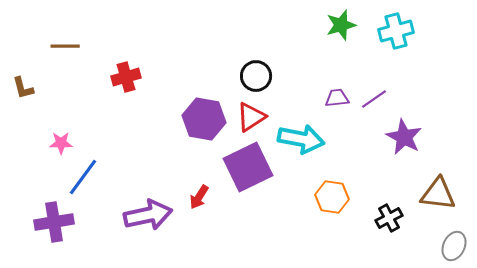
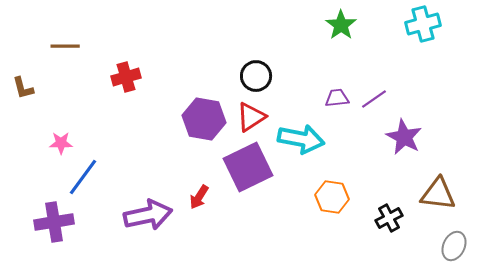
green star: rotated 20 degrees counterclockwise
cyan cross: moved 27 px right, 7 px up
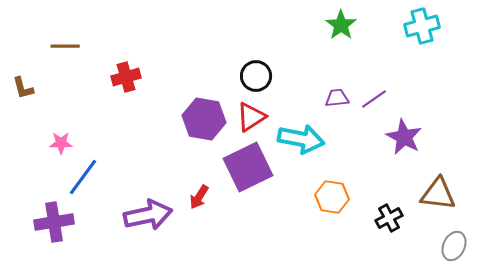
cyan cross: moved 1 px left, 2 px down
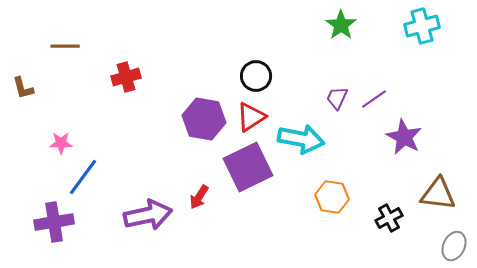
purple trapezoid: rotated 60 degrees counterclockwise
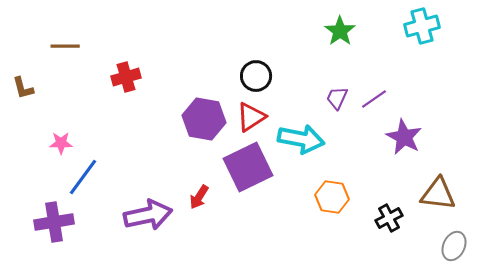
green star: moved 1 px left, 6 px down
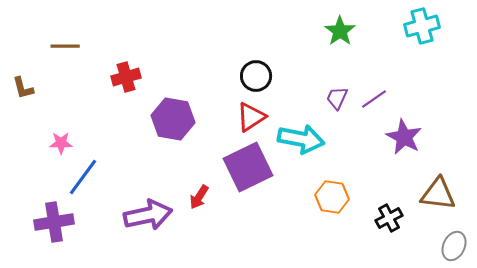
purple hexagon: moved 31 px left
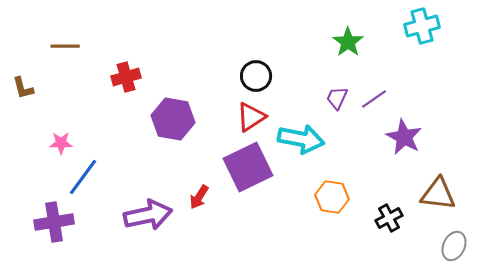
green star: moved 8 px right, 11 px down
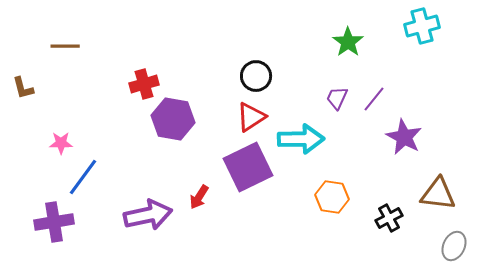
red cross: moved 18 px right, 7 px down
purple line: rotated 16 degrees counterclockwise
cyan arrow: rotated 12 degrees counterclockwise
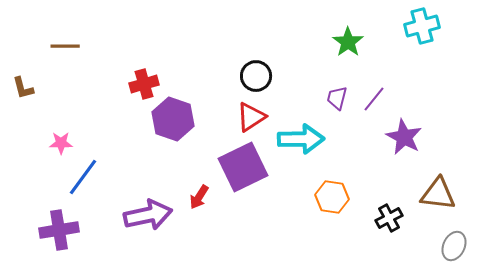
purple trapezoid: rotated 10 degrees counterclockwise
purple hexagon: rotated 9 degrees clockwise
purple square: moved 5 px left
purple cross: moved 5 px right, 8 px down
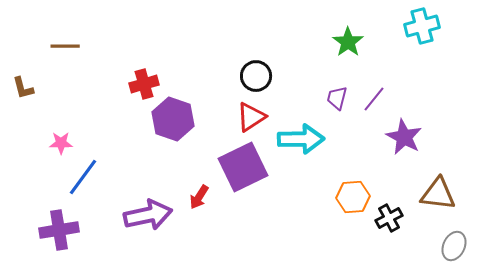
orange hexagon: moved 21 px right; rotated 12 degrees counterclockwise
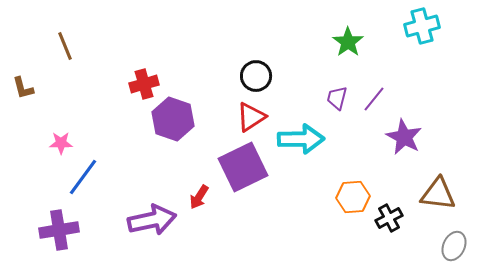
brown line: rotated 68 degrees clockwise
purple arrow: moved 4 px right, 5 px down
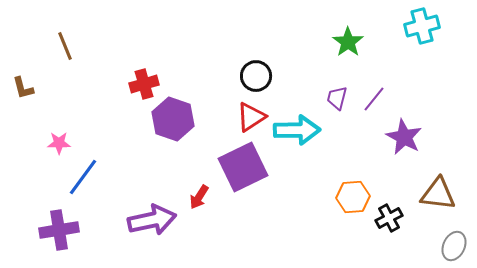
cyan arrow: moved 4 px left, 9 px up
pink star: moved 2 px left
